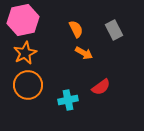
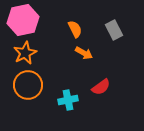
orange semicircle: moved 1 px left
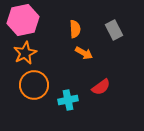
orange semicircle: rotated 24 degrees clockwise
orange circle: moved 6 px right
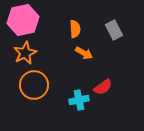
red semicircle: moved 2 px right
cyan cross: moved 11 px right
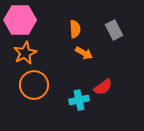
pink hexagon: moved 3 px left; rotated 12 degrees clockwise
